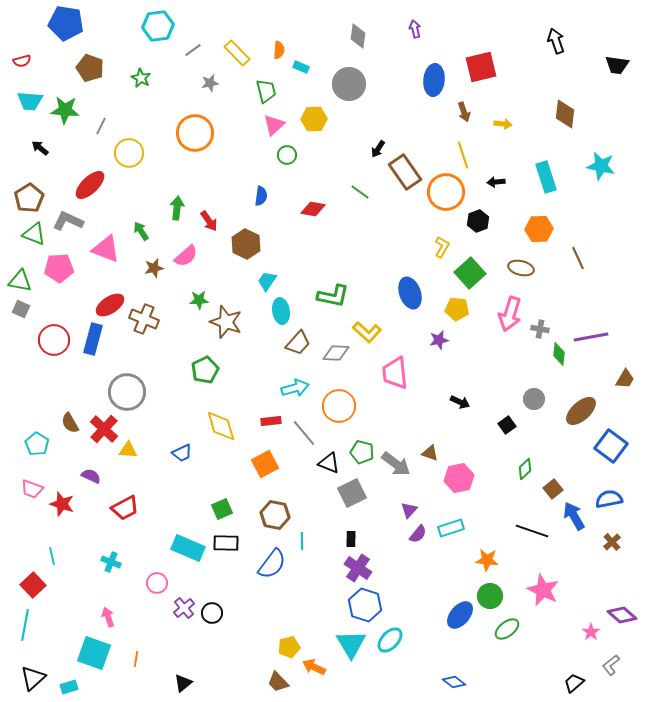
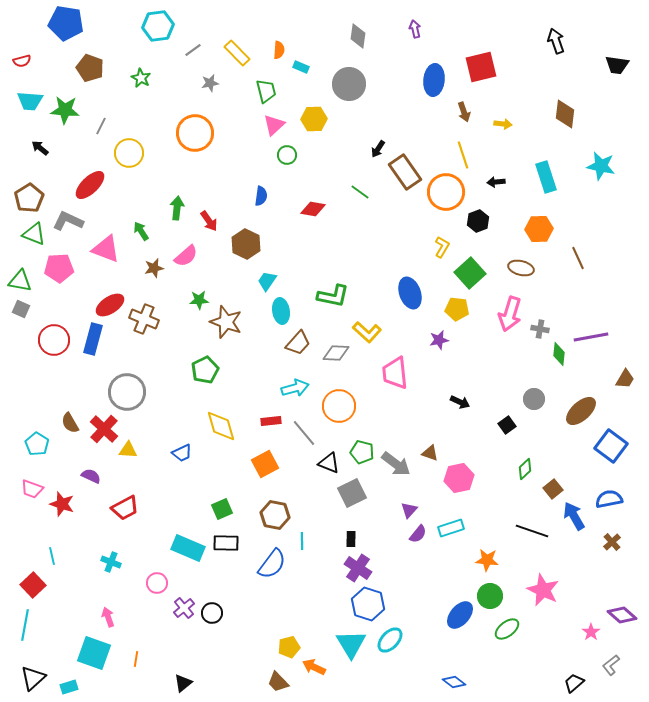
blue hexagon at (365, 605): moved 3 px right, 1 px up
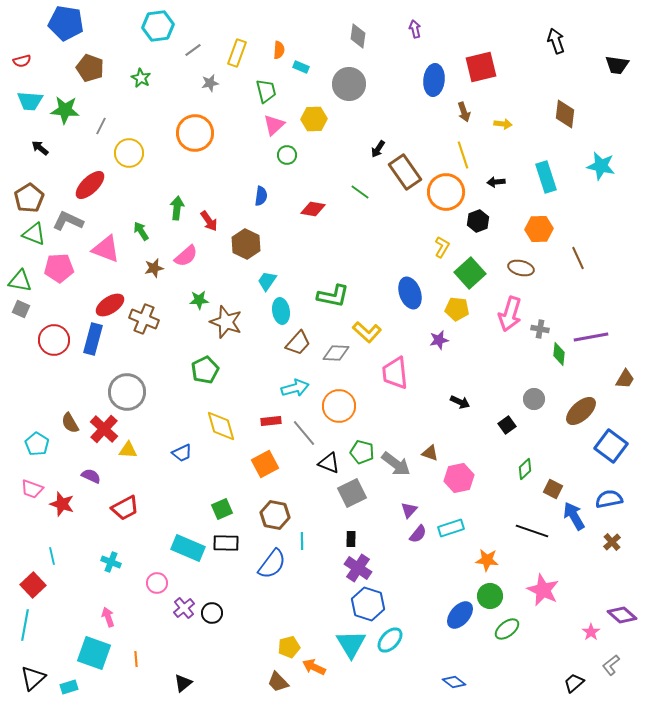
yellow rectangle at (237, 53): rotated 64 degrees clockwise
brown square at (553, 489): rotated 24 degrees counterclockwise
orange line at (136, 659): rotated 14 degrees counterclockwise
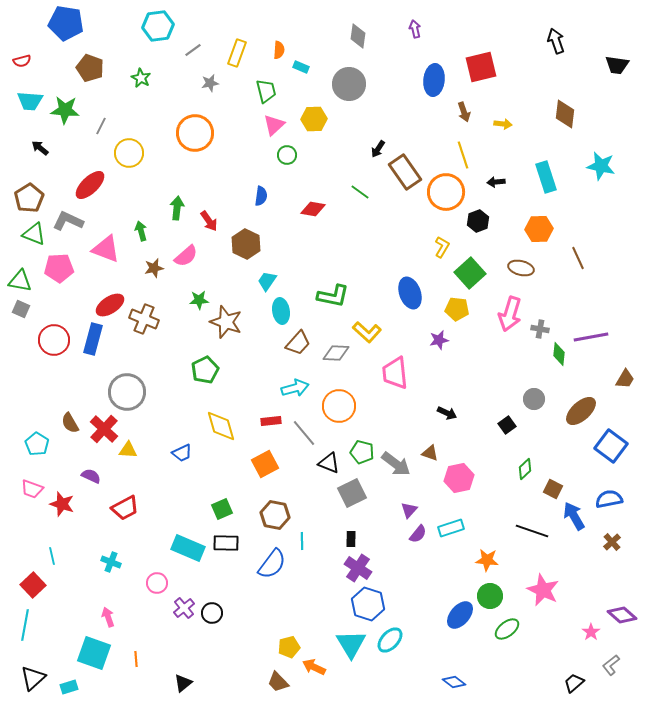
green arrow at (141, 231): rotated 18 degrees clockwise
black arrow at (460, 402): moved 13 px left, 11 px down
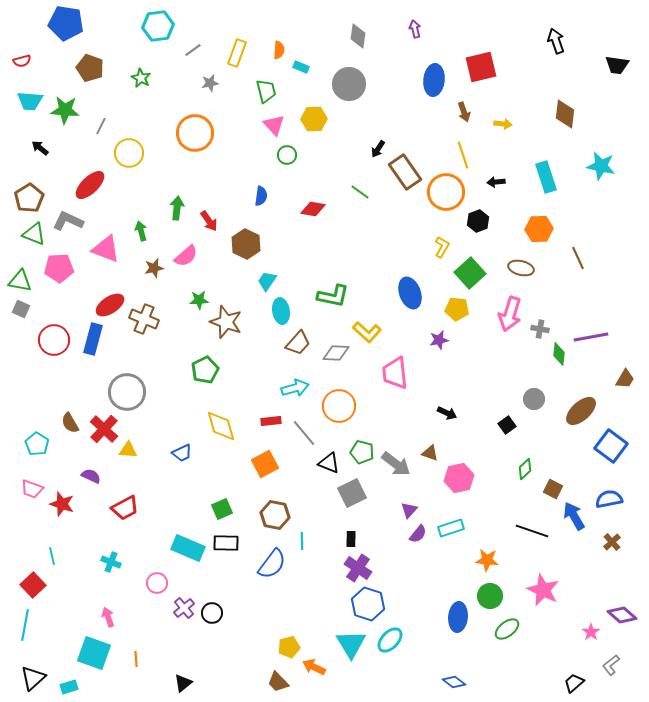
pink triangle at (274, 125): rotated 30 degrees counterclockwise
blue ellipse at (460, 615): moved 2 px left, 2 px down; rotated 36 degrees counterclockwise
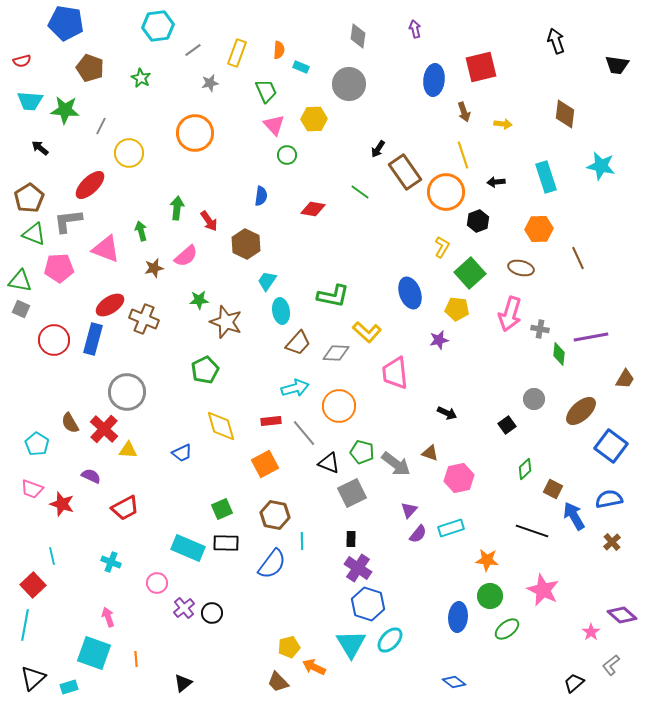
green trapezoid at (266, 91): rotated 10 degrees counterclockwise
gray L-shape at (68, 221): rotated 32 degrees counterclockwise
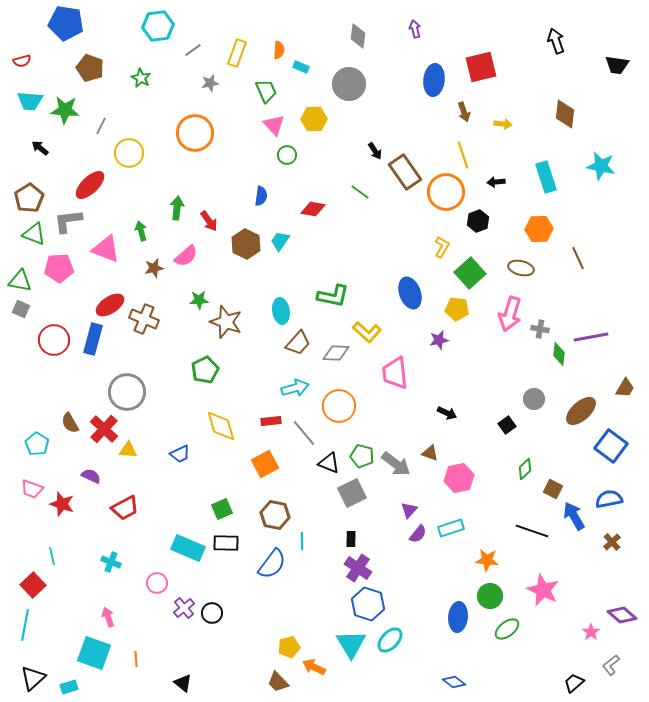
black arrow at (378, 149): moved 3 px left, 2 px down; rotated 66 degrees counterclockwise
cyan trapezoid at (267, 281): moved 13 px right, 40 px up
brown trapezoid at (625, 379): moved 9 px down
green pentagon at (362, 452): moved 4 px down
blue trapezoid at (182, 453): moved 2 px left, 1 px down
black triangle at (183, 683): rotated 42 degrees counterclockwise
